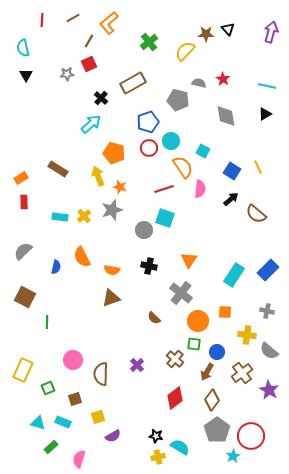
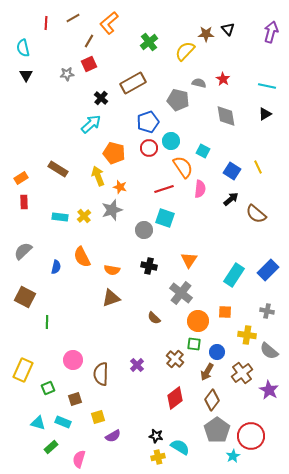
red line at (42, 20): moved 4 px right, 3 px down
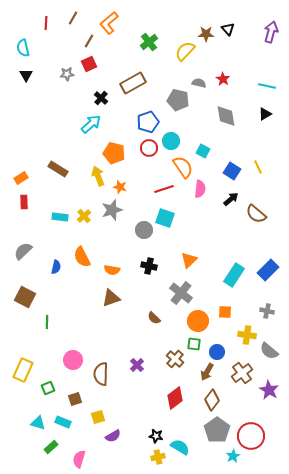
brown line at (73, 18): rotated 32 degrees counterclockwise
orange triangle at (189, 260): rotated 12 degrees clockwise
